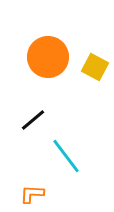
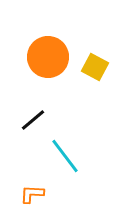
cyan line: moved 1 px left
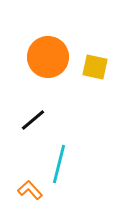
yellow square: rotated 16 degrees counterclockwise
cyan line: moved 6 px left, 8 px down; rotated 51 degrees clockwise
orange L-shape: moved 2 px left, 4 px up; rotated 45 degrees clockwise
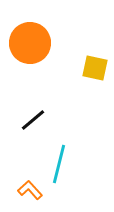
orange circle: moved 18 px left, 14 px up
yellow square: moved 1 px down
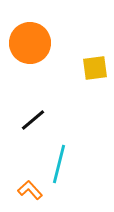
yellow square: rotated 20 degrees counterclockwise
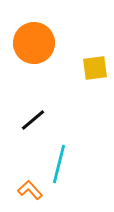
orange circle: moved 4 px right
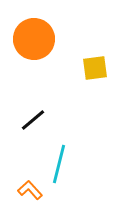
orange circle: moved 4 px up
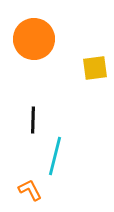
black line: rotated 48 degrees counterclockwise
cyan line: moved 4 px left, 8 px up
orange L-shape: rotated 15 degrees clockwise
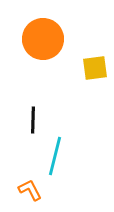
orange circle: moved 9 px right
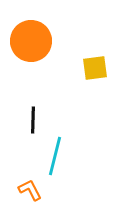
orange circle: moved 12 px left, 2 px down
